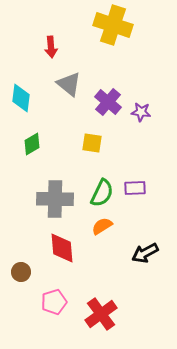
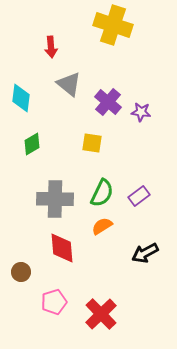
purple rectangle: moved 4 px right, 8 px down; rotated 35 degrees counterclockwise
red cross: rotated 8 degrees counterclockwise
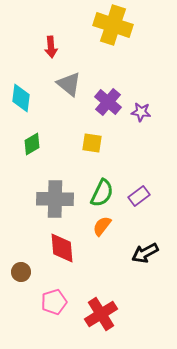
orange semicircle: rotated 20 degrees counterclockwise
red cross: rotated 12 degrees clockwise
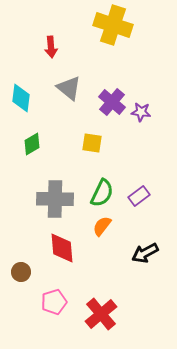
gray triangle: moved 4 px down
purple cross: moved 4 px right
red cross: rotated 8 degrees counterclockwise
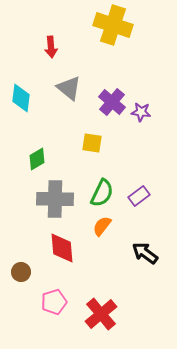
green diamond: moved 5 px right, 15 px down
black arrow: rotated 64 degrees clockwise
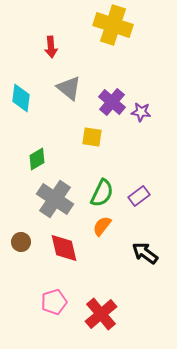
yellow square: moved 6 px up
gray cross: rotated 33 degrees clockwise
red diamond: moved 2 px right; rotated 8 degrees counterclockwise
brown circle: moved 30 px up
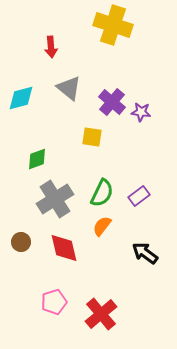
cyan diamond: rotated 68 degrees clockwise
green diamond: rotated 10 degrees clockwise
gray cross: rotated 24 degrees clockwise
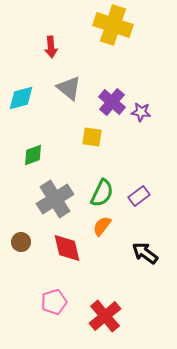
green diamond: moved 4 px left, 4 px up
red diamond: moved 3 px right
red cross: moved 4 px right, 2 px down
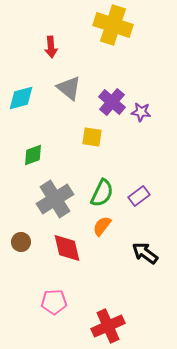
pink pentagon: rotated 15 degrees clockwise
red cross: moved 3 px right, 10 px down; rotated 16 degrees clockwise
